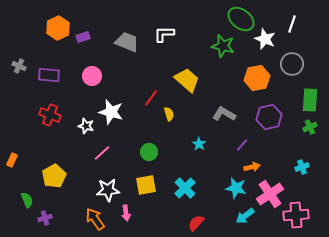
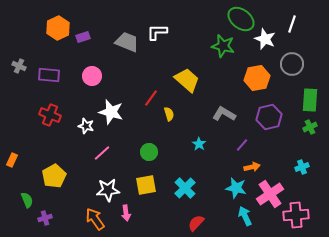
white L-shape at (164, 34): moved 7 px left, 2 px up
cyan arrow at (245, 216): rotated 102 degrees clockwise
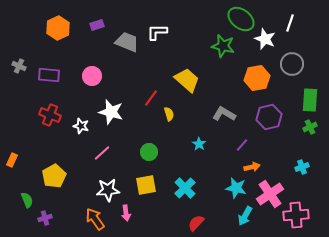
white line at (292, 24): moved 2 px left, 1 px up
purple rectangle at (83, 37): moved 14 px right, 12 px up
white star at (86, 126): moved 5 px left
cyan arrow at (245, 216): rotated 126 degrees counterclockwise
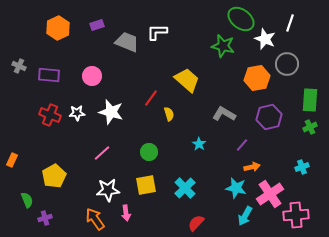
gray circle at (292, 64): moved 5 px left
white star at (81, 126): moved 4 px left, 13 px up; rotated 21 degrees counterclockwise
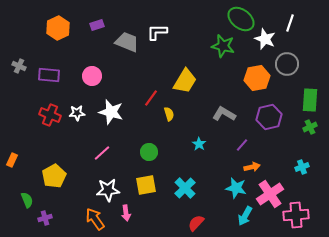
yellow trapezoid at (187, 80): moved 2 px left, 1 px down; rotated 80 degrees clockwise
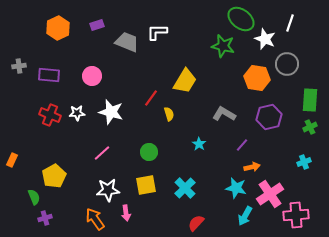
gray cross at (19, 66): rotated 32 degrees counterclockwise
orange hexagon at (257, 78): rotated 20 degrees clockwise
cyan cross at (302, 167): moved 2 px right, 5 px up
green semicircle at (27, 200): moved 7 px right, 3 px up
